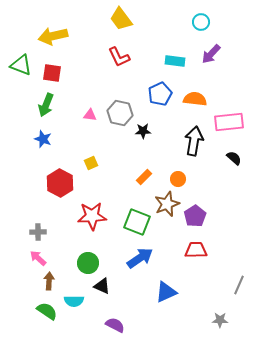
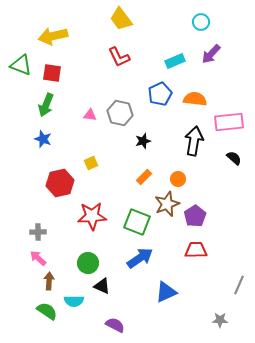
cyan rectangle: rotated 30 degrees counterclockwise
black star: moved 10 px down; rotated 14 degrees counterclockwise
red hexagon: rotated 20 degrees clockwise
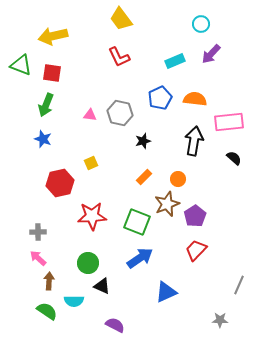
cyan circle: moved 2 px down
blue pentagon: moved 4 px down
red trapezoid: rotated 45 degrees counterclockwise
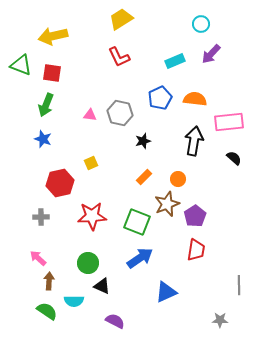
yellow trapezoid: rotated 95 degrees clockwise
gray cross: moved 3 px right, 15 px up
red trapezoid: rotated 145 degrees clockwise
gray line: rotated 24 degrees counterclockwise
purple semicircle: moved 4 px up
